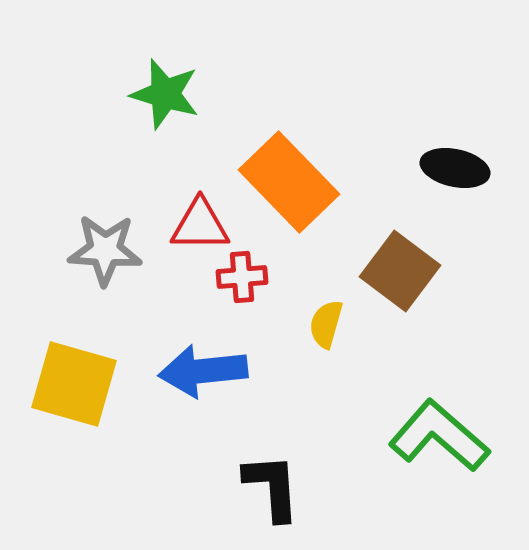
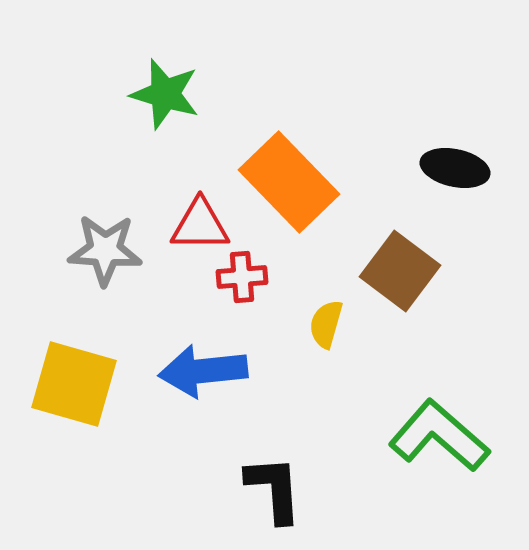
black L-shape: moved 2 px right, 2 px down
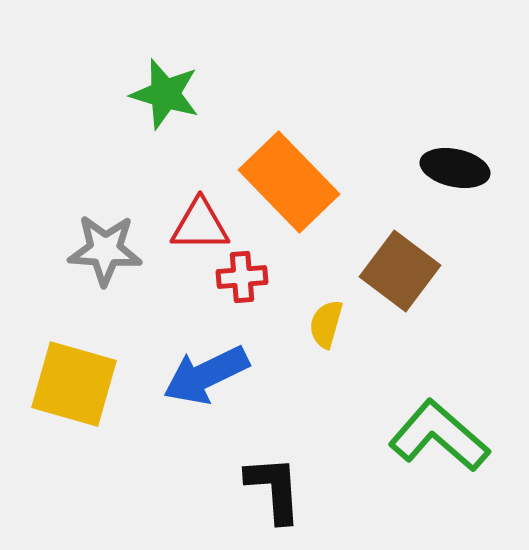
blue arrow: moved 3 px right, 4 px down; rotated 20 degrees counterclockwise
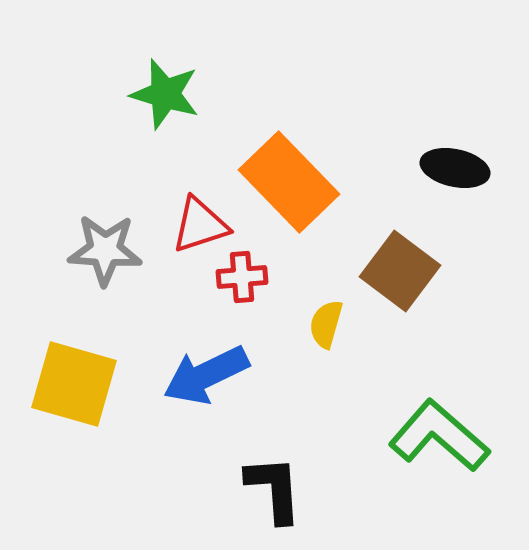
red triangle: rotated 18 degrees counterclockwise
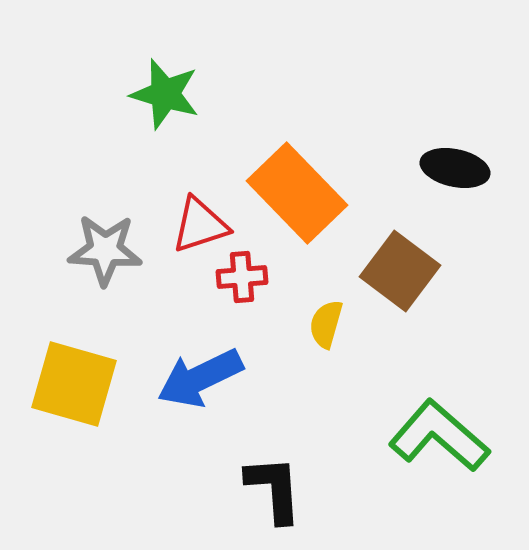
orange rectangle: moved 8 px right, 11 px down
blue arrow: moved 6 px left, 3 px down
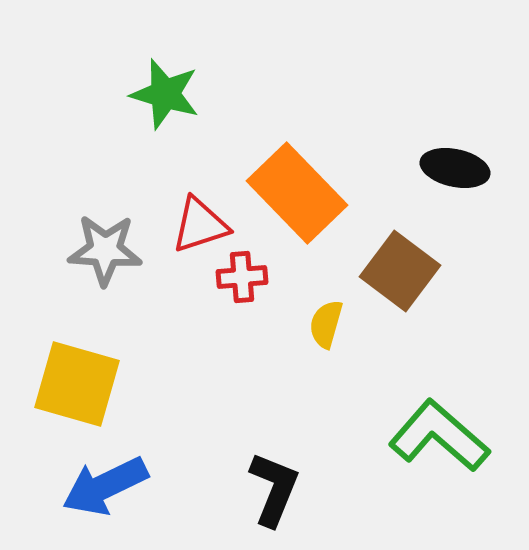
blue arrow: moved 95 px left, 108 px down
yellow square: moved 3 px right
black L-shape: rotated 26 degrees clockwise
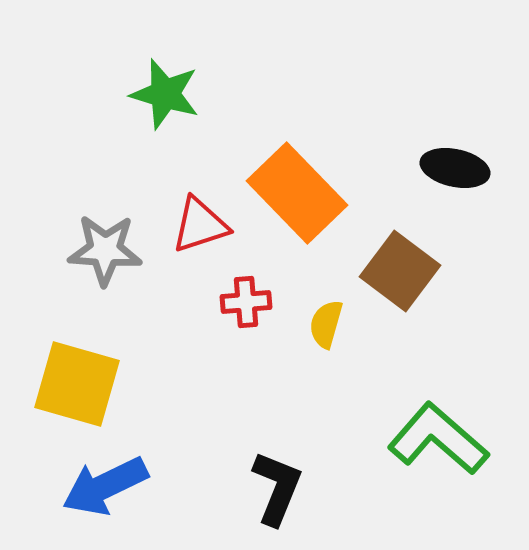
red cross: moved 4 px right, 25 px down
green L-shape: moved 1 px left, 3 px down
black L-shape: moved 3 px right, 1 px up
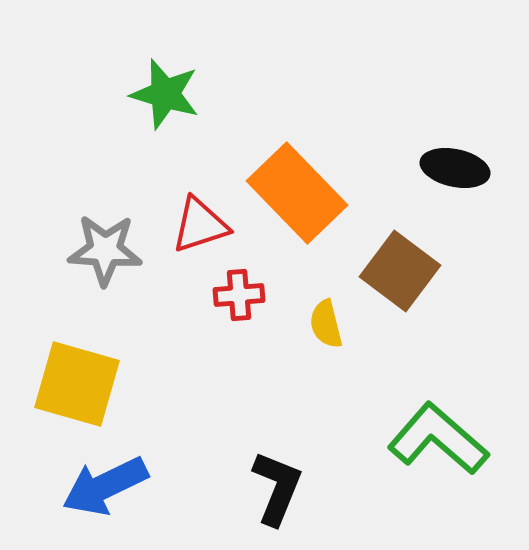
red cross: moved 7 px left, 7 px up
yellow semicircle: rotated 30 degrees counterclockwise
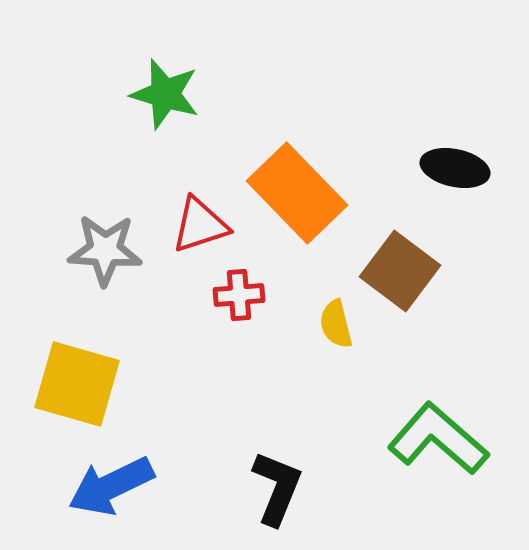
yellow semicircle: moved 10 px right
blue arrow: moved 6 px right
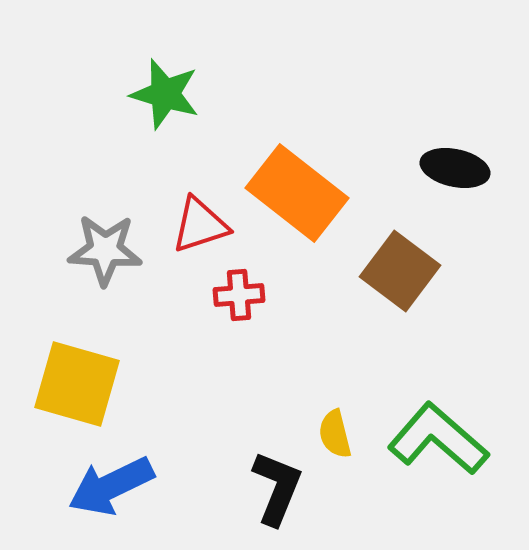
orange rectangle: rotated 8 degrees counterclockwise
yellow semicircle: moved 1 px left, 110 px down
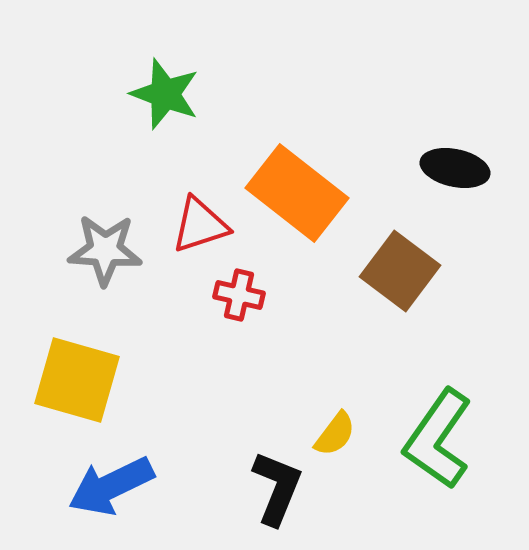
green star: rotated 4 degrees clockwise
red cross: rotated 18 degrees clockwise
yellow square: moved 4 px up
yellow semicircle: rotated 129 degrees counterclockwise
green L-shape: rotated 96 degrees counterclockwise
